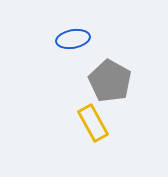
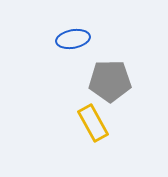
gray pentagon: rotated 30 degrees counterclockwise
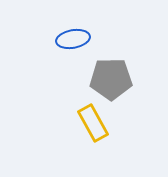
gray pentagon: moved 1 px right, 2 px up
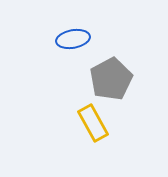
gray pentagon: rotated 27 degrees counterclockwise
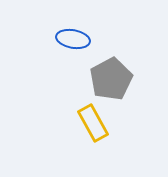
blue ellipse: rotated 20 degrees clockwise
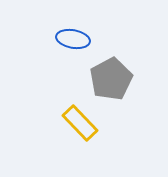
yellow rectangle: moved 13 px left; rotated 15 degrees counterclockwise
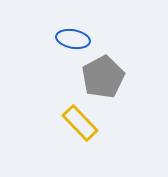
gray pentagon: moved 8 px left, 2 px up
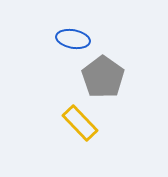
gray pentagon: rotated 9 degrees counterclockwise
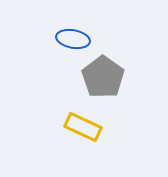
yellow rectangle: moved 3 px right, 4 px down; rotated 21 degrees counterclockwise
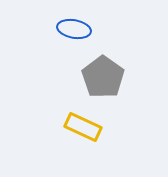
blue ellipse: moved 1 px right, 10 px up
